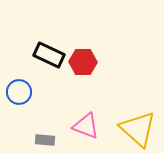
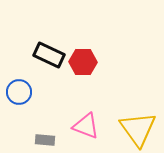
yellow triangle: rotated 12 degrees clockwise
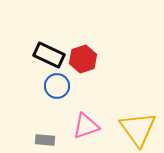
red hexagon: moved 3 px up; rotated 20 degrees counterclockwise
blue circle: moved 38 px right, 6 px up
pink triangle: rotated 40 degrees counterclockwise
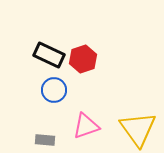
blue circle: moved 3 px left, 4 px down
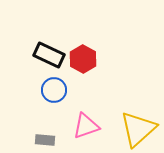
red hexagon: rotated 12 degrees counterclockwise
yellow triangle: rotated 24 degrees clockwise
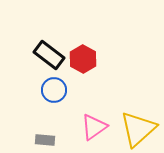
black rectangle: rotated 12 degrees clockwise
pink triangle: moved 8 px right, 1 px down; rotated 16 degrees counterclockwise
